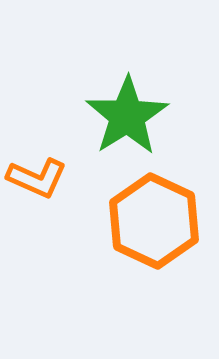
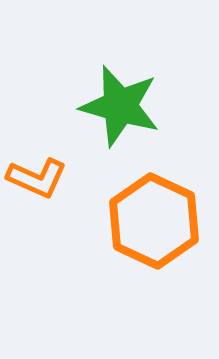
green star: moved 7 px left, 10 px up; rotated 24 degrees counterclockwise
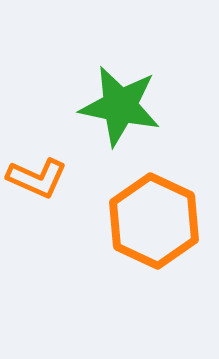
green star: rotated 4 degrees counterclockwise
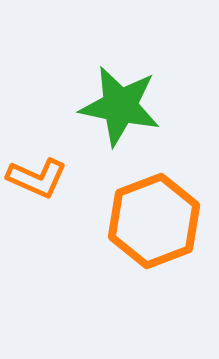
orange hexagon: rotated 14 degrees clockwise
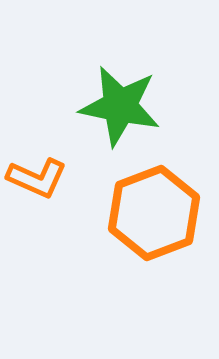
orange hexagon: moved 8 px up
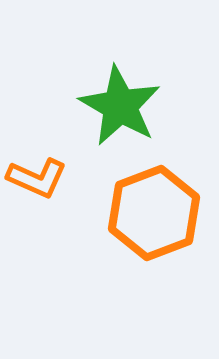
green star: rotated 18 degrees clockwise
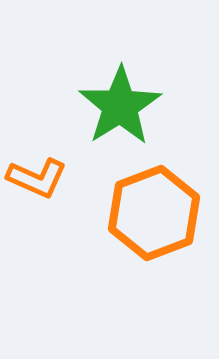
green star: rotated 10 degrees clockwise
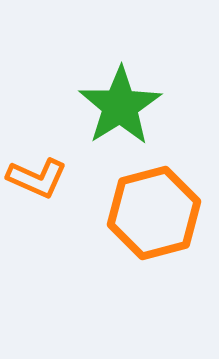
orange hexagon: rotated 6 degrees clockwise
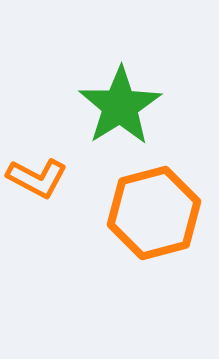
orange L-shape: rotated 4 degrees clockwise
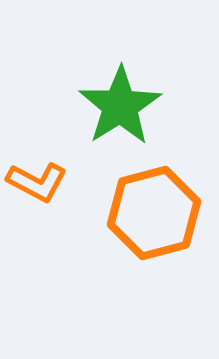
orange L-shape: moved 4 px down
